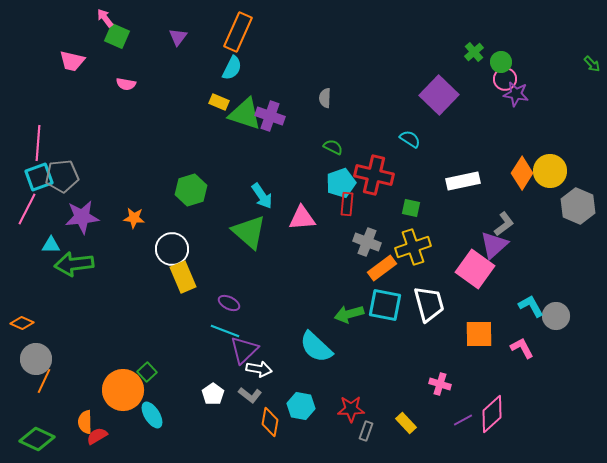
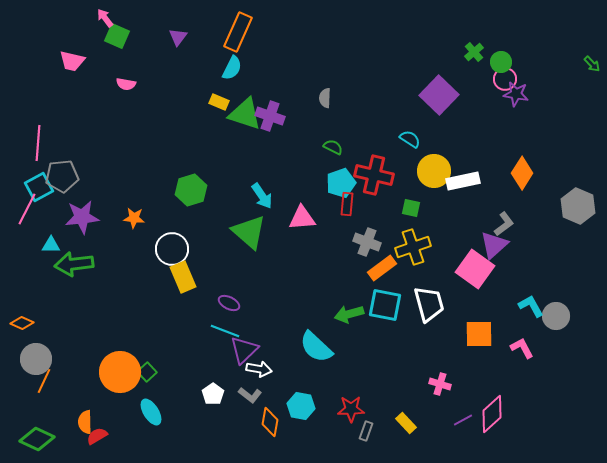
yellow circle at (550, 171): moved 116 px left
cyan square at (39, 177): moved 10 px down; rotated 8 degrees counterclockwise
orange circle at (123, 390): moved 3 px left, 18 px up
cyan ellipse at (152, 415): moved 1 px left, 3 px up
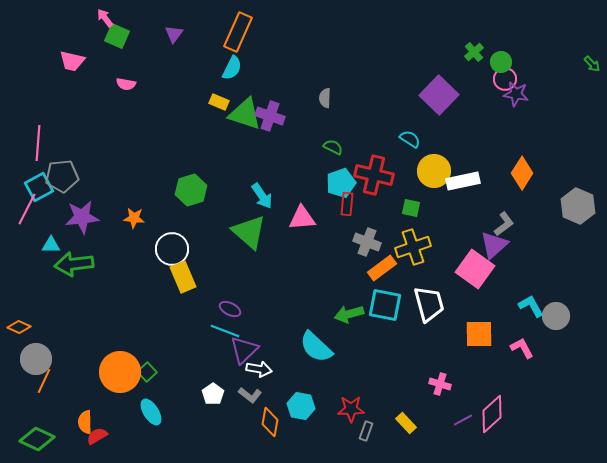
purple triangle at (178, 37): moved 4 px left, 3 px up
purple ellipse at (229, 303): moved 1 px right, 6 px down
orange diamond at (22, 323): moved 3 px left, 4 px down
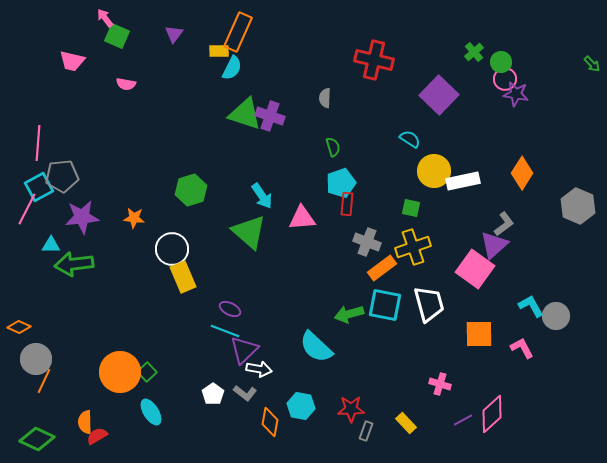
yellow rectangle at (219, 102): moved 51 px up; rotated 24 degrees counterclockwise
green semicircle at (333, 147): rotated 48 degrees clockwise
red cross at (374, 175): moved 115 px up
gray L-shape at (250, 395): moved 5 px left, 2 px up
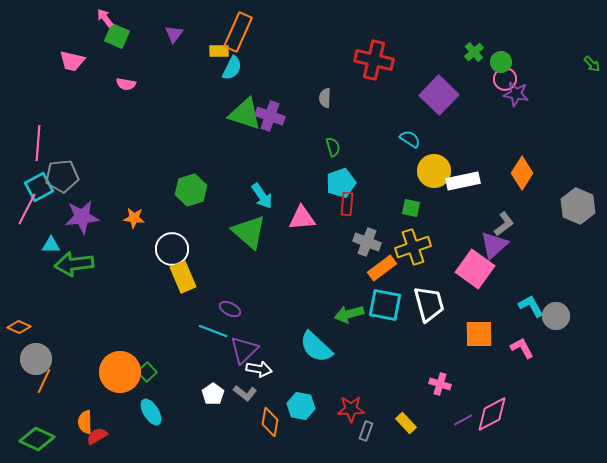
cyan line at (225, 331): moved 12 px left
pink diamond at (492, 414): rotated 15 degrees clockwise
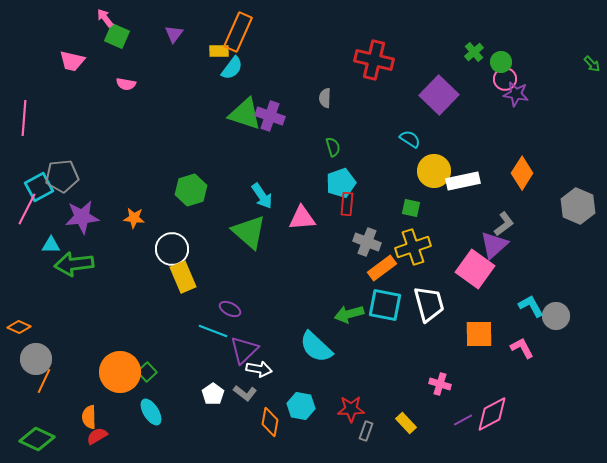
cyan semicircle at (232, 68): rotated 10 degrees clockwise
pink line at (38, 143): moved 14 px left, 25 px up
orange semicircle at (85, 422): moved 4 px right, 5 px up
